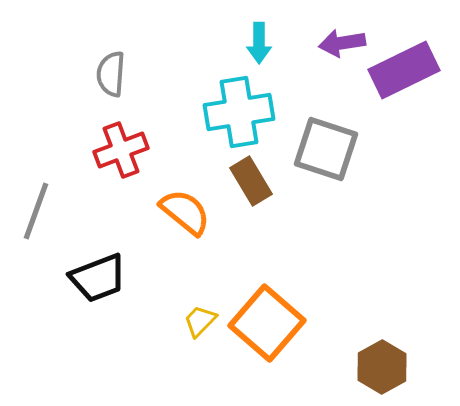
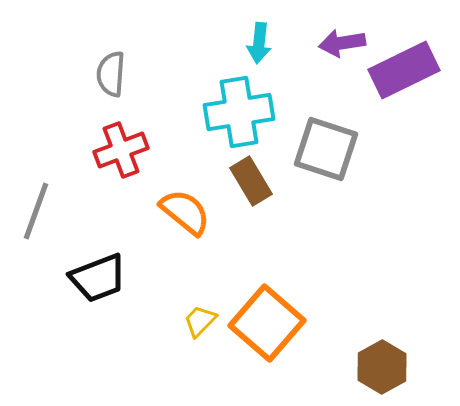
cyan arrow: rotated 6 degrees clockwise
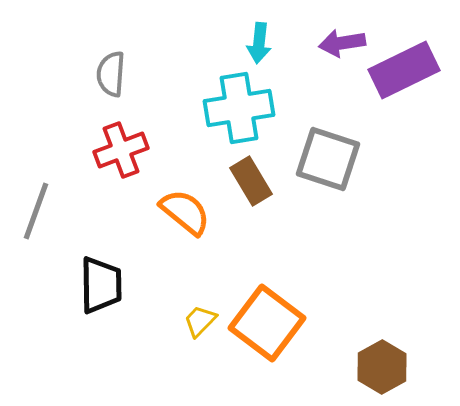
cyan cross: moved 4 px up
gray square: moved 2 px right, 10 px down
black trapezoid: moved 3 px right, 7 px down; rotated 70 degrees counterclockwise
orange square: rotated 4 degrees counterclockwise
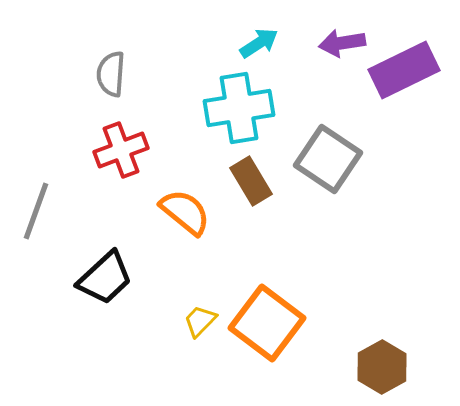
cyan arrow: rotated 129 degrees counterclockwise
gray square: rotated 16 degrees clockwise
black trapezoid: moved 4 px right, 7 px up; rotated 48 degrees clockwise
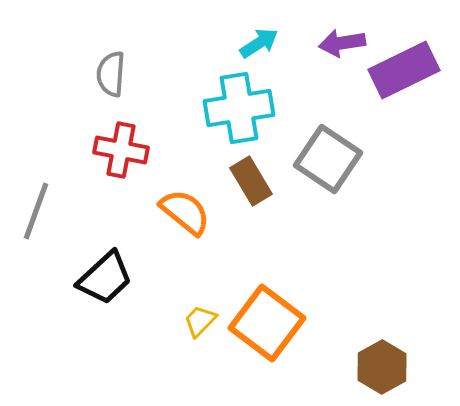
red cross: rotated 32 degrees clockwise
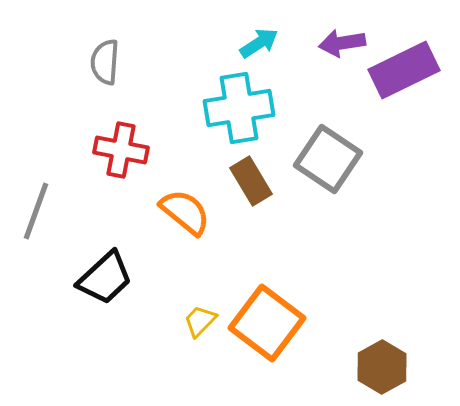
gray semicircle: moved 6 px left, 12 px up
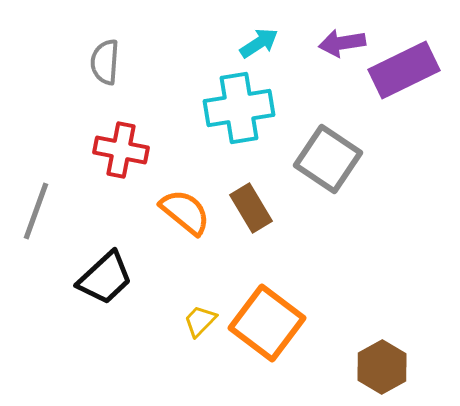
brown rectangle: moved 27 px down
